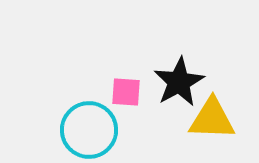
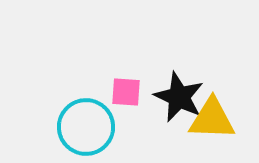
black star: moved 15 px down; rotated 18 degrees counterclockwise
cyan circle: moved 3 px left, 3 px up
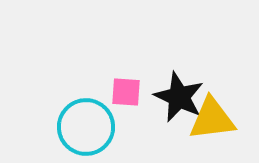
yellow triangle: rotated 9 degrees counterclockwise
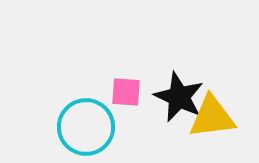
yellow triangle: moved 2 px up
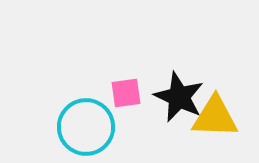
pink square: moved 1 px down; rotated 12 degrees counterclockwise
yellow triangle: moved 3 px right; rotated 9 degrees clockwise
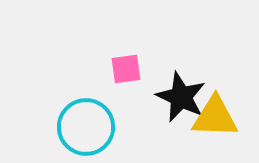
pink square: moved 24 px up
black star: moved 2 px right
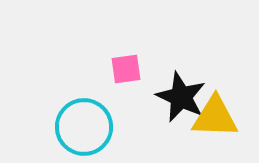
cyan circle: moved 2 px left
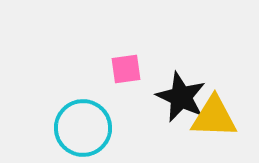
yellow triangle: moved 1 px left
cyan circle: moved 1 px left, 1 px down
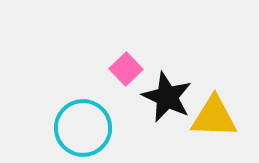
pink square: rotated 36 degrees counterclockwise
black star: moved 14 px left
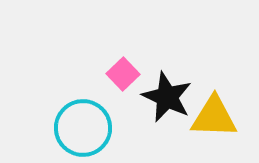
pink square: moved 3 px left, 5 px down
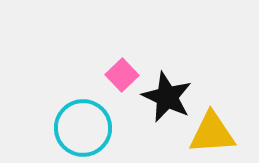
pink square: moved 1 px left, 1 px down
yellow triangle: moved 2 px left, 16 px down; rotated 6 degrees counterclockwise
